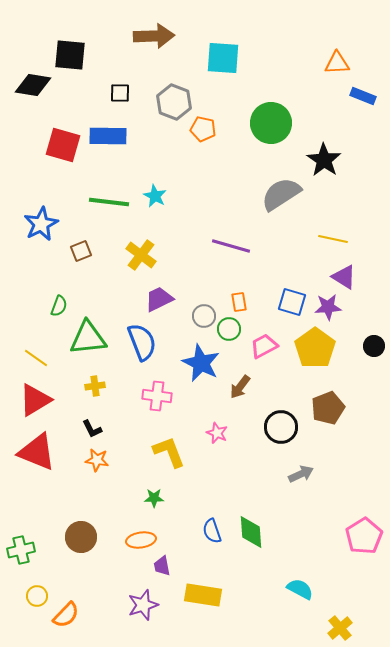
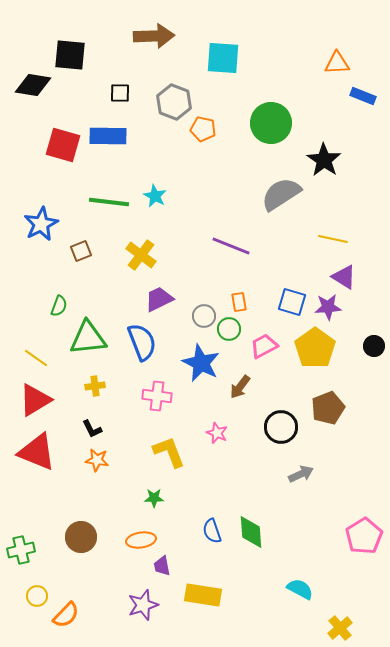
purple line at (231, 246): rotated 6 degrees clockwise
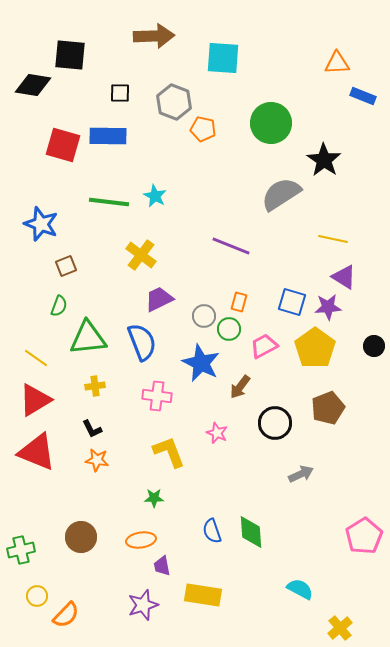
blue star at (41, 224): rotated 24 degrees counterclockwise
brown square at (81, 251): moved 15 px left, 15 px down
orange rectangle at (239, 302): rotated 24 degrees clockwise
black circle at (281, 427): moved 6 px left, 4 px up
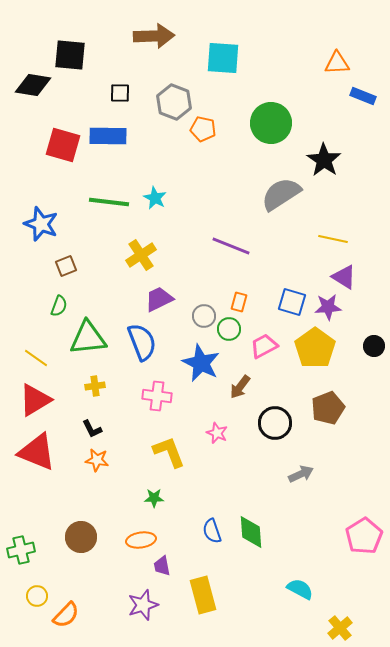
cyan star at (155, 196): moved 2 px down
yellow cross at (141, 255): rotated 20 degrees clockwise
yellow rectangle at (203, 595): rotated 66 degrees clockwise
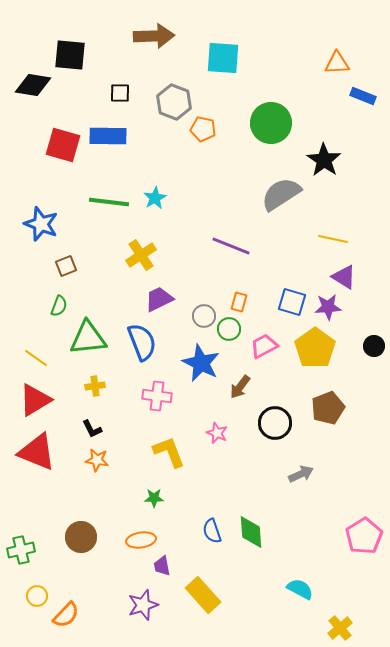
cyan star at (155, 198): rotated 15 degrees clockwise
yellow rectangle at (203, 595): rotated 27 degrees counterclockwise
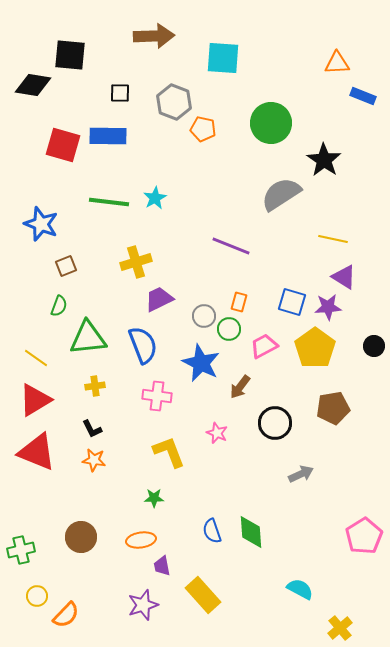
yellow cross at (141, 255): moved 5 px left, 7 px down; rotated 16 degrees clockwise
blue semicircle at (142, 342): moved 1 px right, 3 px down
brown pentagon at (328, 408): moved 5 px right; rotated 12 degrees clockwise
orange star at (97, 460): moved 3 px left
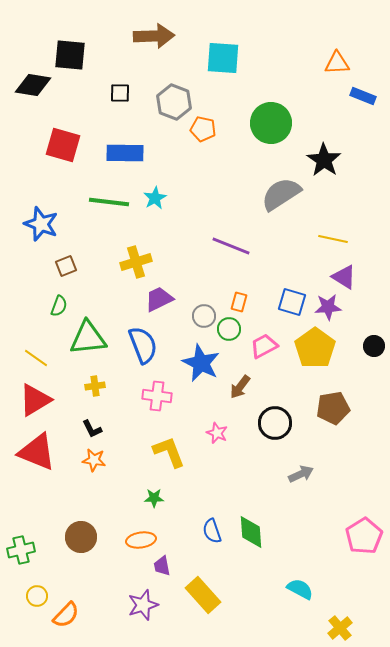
blue rectangle at (108, 136): moved 17 px right, 17 px down
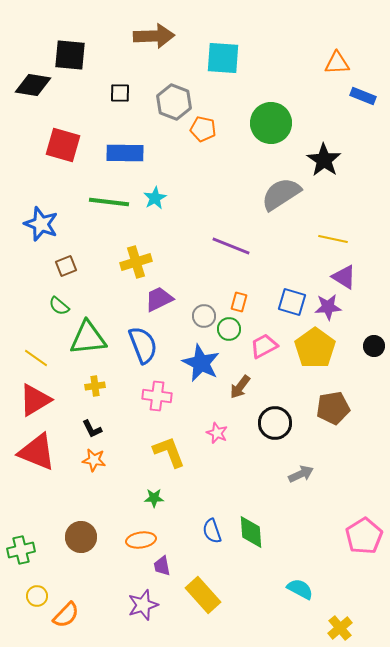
green semicircle at (59, 306): rotated 110 degrees clockwise
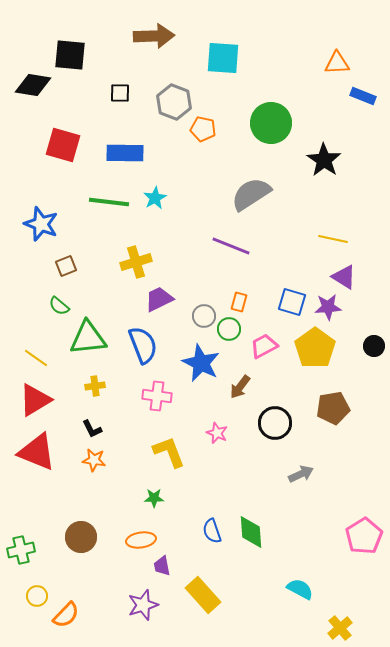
gray semicircle at (281, 194): moved 30 px left
